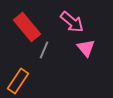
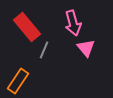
pink arrow: moved 1 px right, 1 px down; rotated 35 degrees clockwise
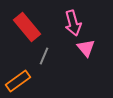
gray line: moved 6 px down
orange rectangle: rotated 20 degrees clockwise
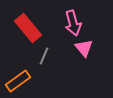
red rectangle: moved 1 px right, 1 px down
pink triangle: moved 2 px left
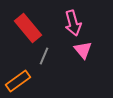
pink triangle: moved 1 px left, 2 px down
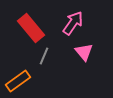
pink arrow: rotated 130 degrees counterclockwise
red rectangle: moved 3 px right
pink triangle: moved 1 px right, 2 px down
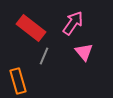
red rectangle: rotated 12 degrees counterclockwise
orange rectangle: rotated 70 degrees counterclockwise
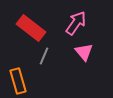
pink arrow: moved 3 px right
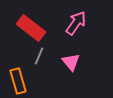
pink triangle: moved 13 px left, 10 px down
gray line: moved 5 px left
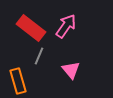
pink arrow: moved 10 px left, 3 px down
pink triangle: moved 8 px down
